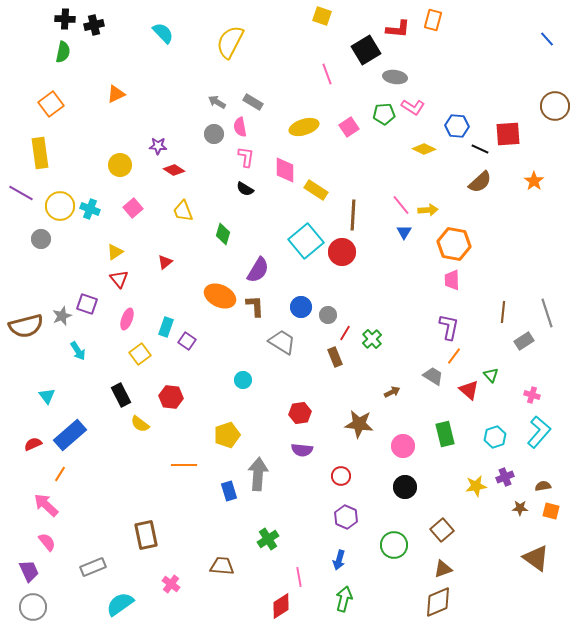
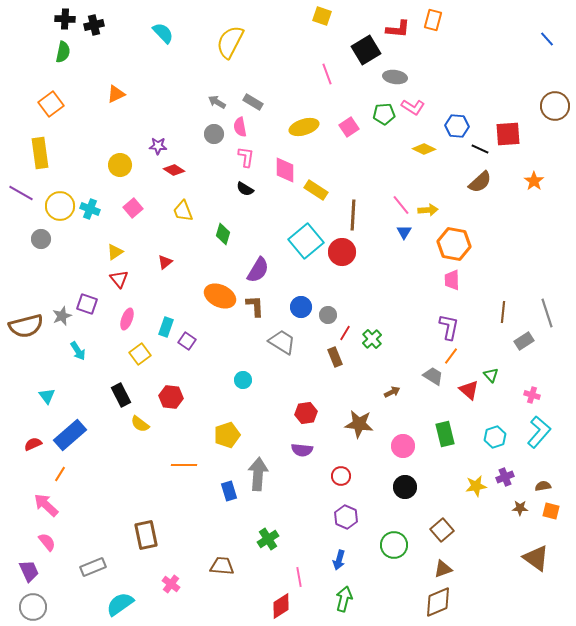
orange line at (454, 356): moved 3 px left
red hexagon at (300, 413): moved 6 px right
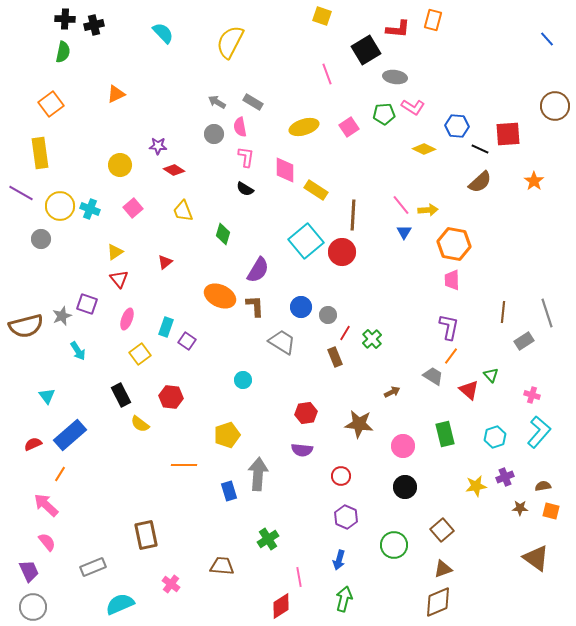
cyan semicircle at (120, 604): rotated 12 degrees clockwise
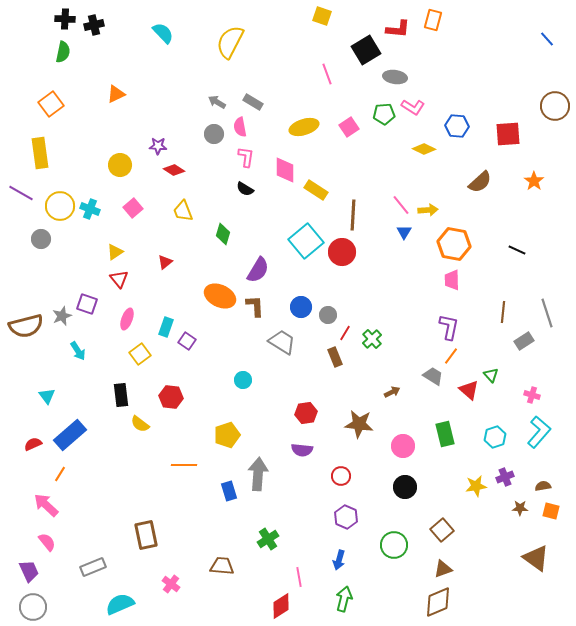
black line at (480, 149): moved 37 px right, 101 px down
black rectangle at (121, 395): rotated 20 degrees clockwise
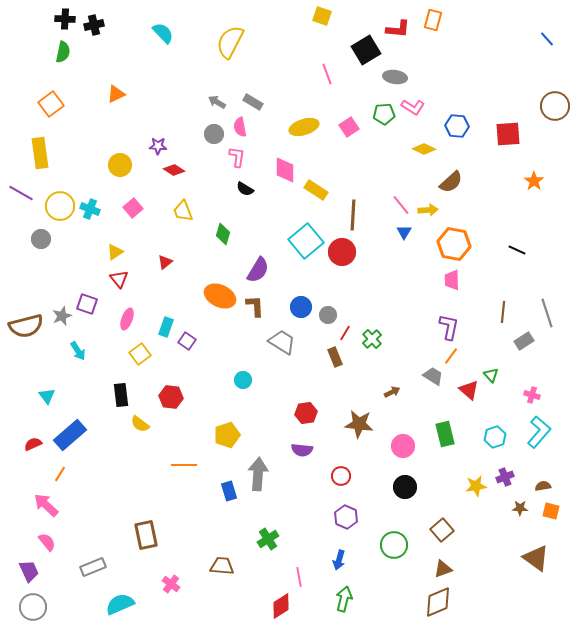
pink L-shape at (246, 157): moved 9 px left
brown semicircle at (480, 182): moved 29 px left
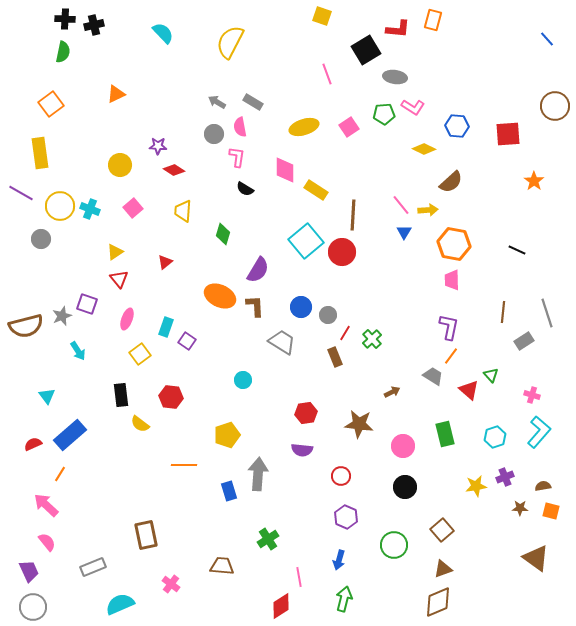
yellow trapezoid at (183, 211): rotated 25 degrees clockwise
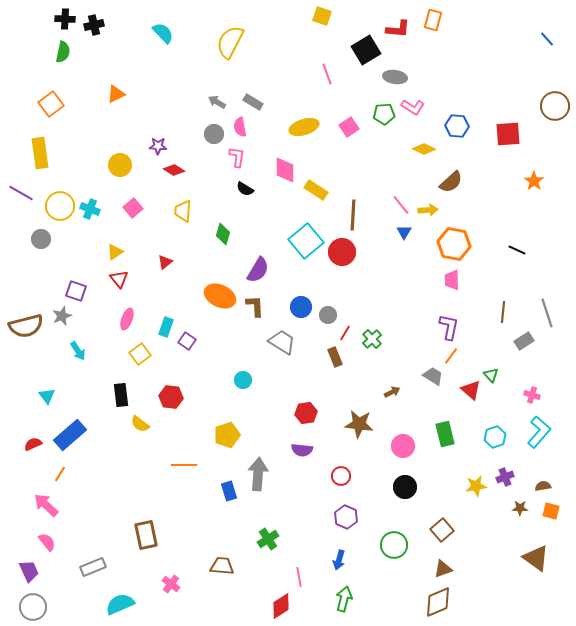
purple square at (87, 304): moved 11 px left, 13 px up
red triangle at (469, 390): moved 2 px right
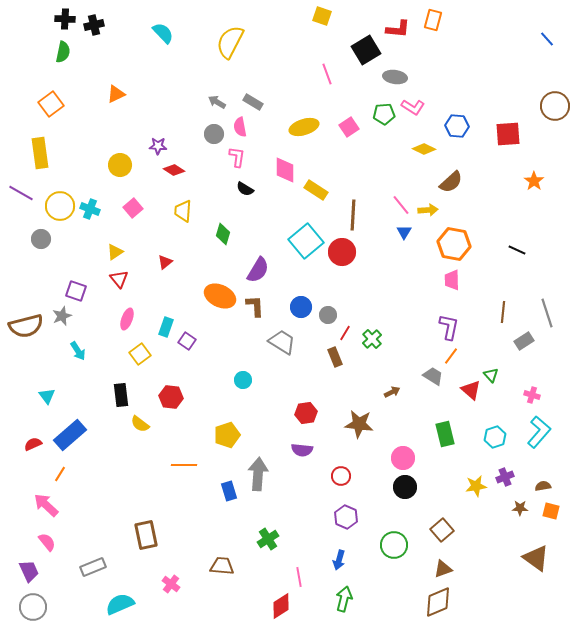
pink circle at (403, 446): moved 12 px down
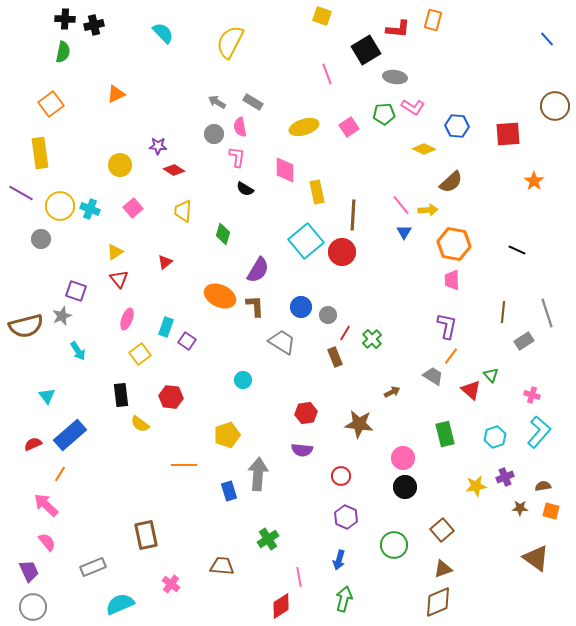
yellow rectangle at (316, 190): moved 1 px right, 2 px down; rotated 45 degrees clockwise
purple L-shape at (449, 327): moved 2 px left, 1 px up
